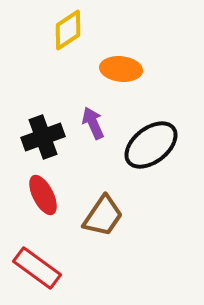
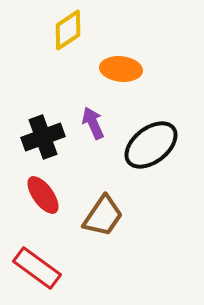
red ellipse: rotated 9 degrees counterclockwise
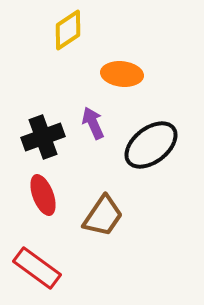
orange ellipse: moved 1 px right, 5 px down
red ellipse: rotated 15 degrees clockwise
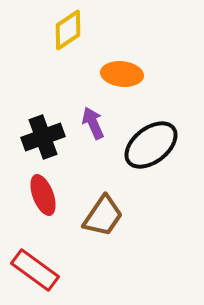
red rectangle: moved 2 px left, 2 px down
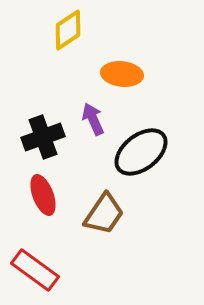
purple arrow: moved 4 px up
black ellipse: moved 10 px left, 7 px down
brown trapezoid: moved 1 px right, 2 px up
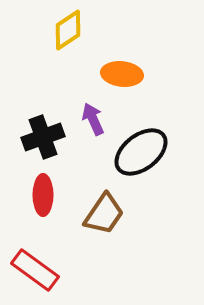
red ellipse: rotated 21 degrees clockwise
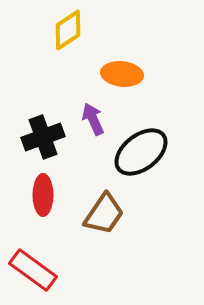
red rectangle: moved 2 px left
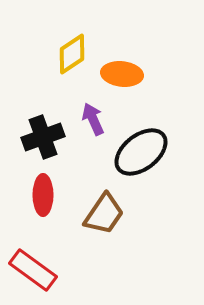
yellow diamond: moved 4 px right, 24 px down
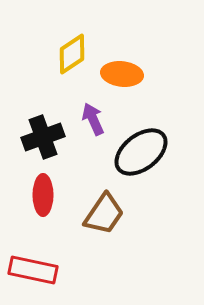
red rectangle: rotated 24 degrees counterclockwise
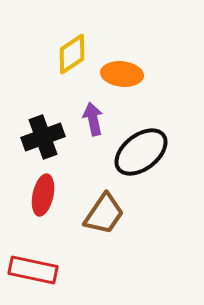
purple arrow: rotated 12 degrees clockwise
red ellipse: rotated 12 degrees clockwise
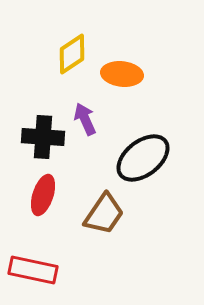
purple arrow: moved 8 px left; rotated 12 degrees counterclockwise
black cross: rotated 24 degrees clockwise
black ellipse: moved 2 px right, 6 px down
red ellipse: rotated 6 degrees clockwise
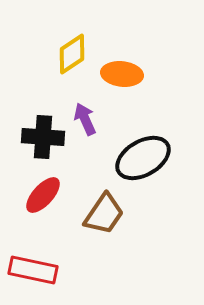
black ellipse: rotated 8 degrees clockwise
red ellipse: rotated 24 degrees clockwise
